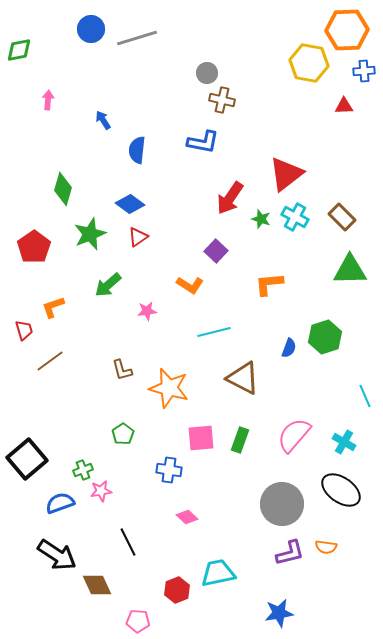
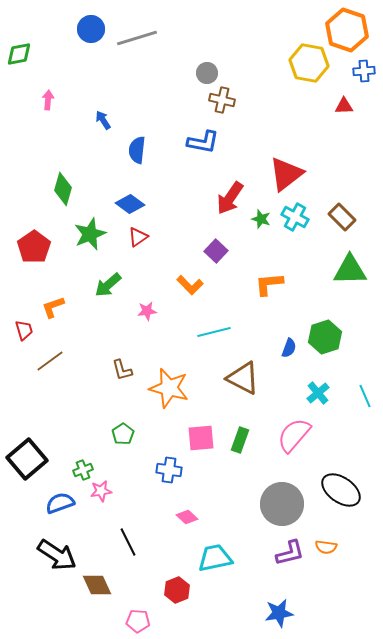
orange hexagon at (347, 30): rotated 21 degrees clockwise
green diamond at (19, 50): moved 4 px down
orange L-shape at (190, 285): rotated 12 degrees clockwise
cyan cross at (344, 442): moved 26 px left, 49 px up; rotated 20 degrees clockwise
cyan trapezoid at (218, 573): moved 3 px left, 15 px up
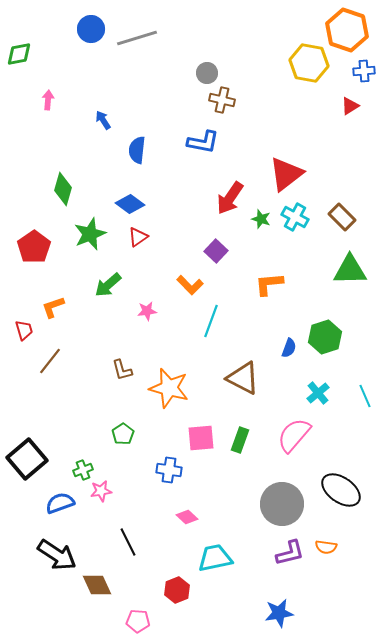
red triangle at (344, 106): moved 6 px right; rotated 30 degrees counterclockwise
cyan line at (214, 332): moved 3 px left, 11 px up; rotated 56 degrees counterclockwise
brown line at (50, 361): rotated 16 degrees counterclockwise
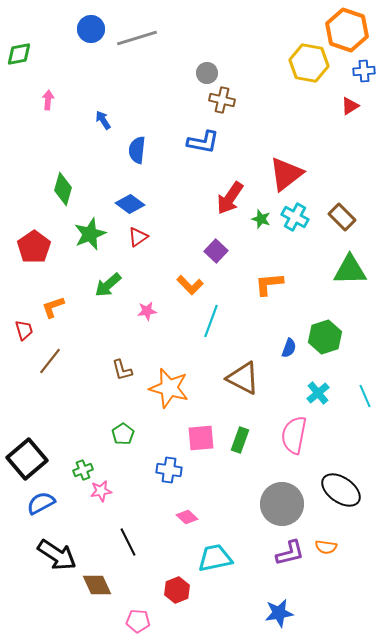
pink semicircle at (294, 435): rotated 30 degrees counterclockwise
blue semicircle at (60, 503): moved 19 px left; rotated 8 degrees counterclockwise
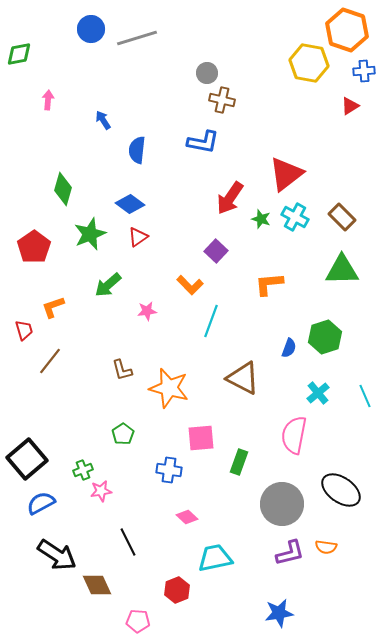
green triangle at (350, 270): moved 8 px left
green rectangle at (240, 440): moved 1 px left, 22 px down
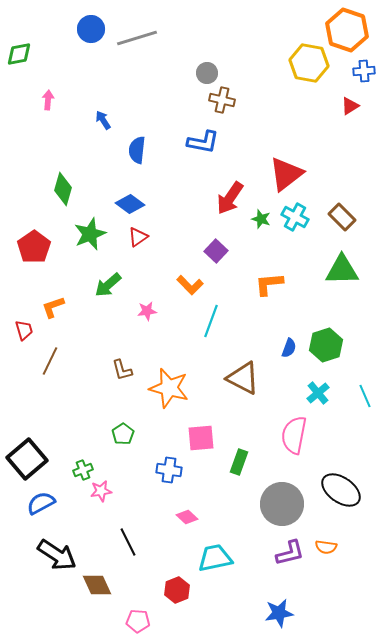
green hexagon at (325, 337): moved 1 px right, 8 px down
brown line at (50, 361): rotated 12 degrees counterclockwise
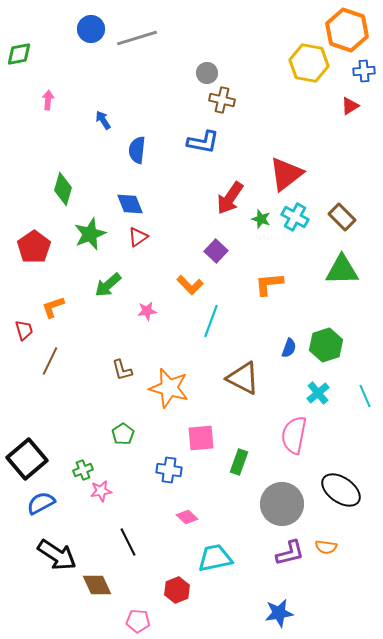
blue diamond at (130, 204): rotated 32 degrees clockwise
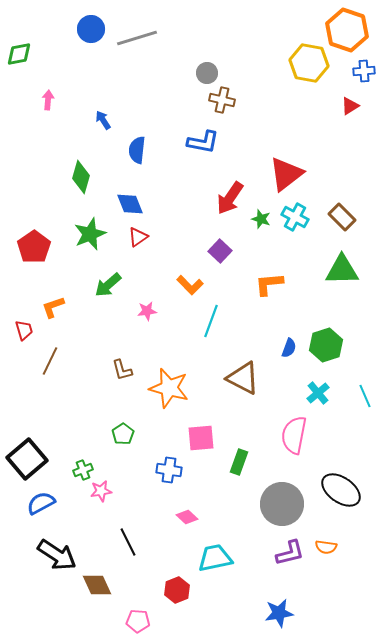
green diamond at (63, 189): moved 18 px right, 12 px up
purple square at (216, 251): moved 4 px right
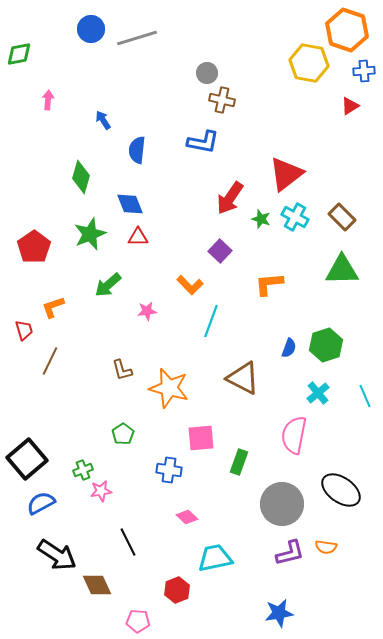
red triangle at (138, 237): rotated 35 degrees clockwise
